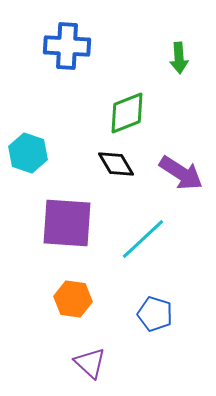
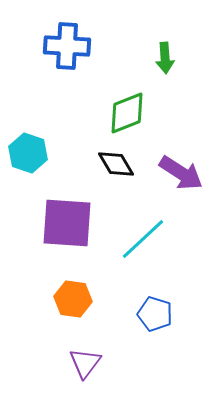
green arrow: moved 14 px left
purple triangle: moved 5 px left; rotated 24 degrees clockwise
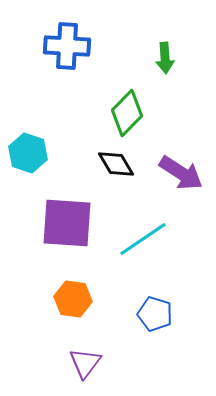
green diamond: rotated 24 degrees counterclockwise
cyan line: rotated 9 degrees clockwise
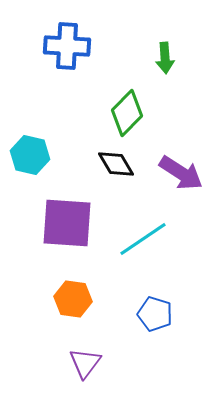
cyan hexagon: moved 2 px right, 2 px down; rotated 6 degrees counterclockwise
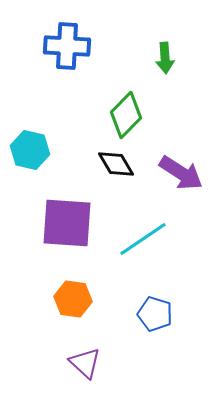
green diamond: moved 1 px left, 2 px down
cyan hexagon: moved 5 px up
purple triangle: rotated 24 degrees counterclockwise
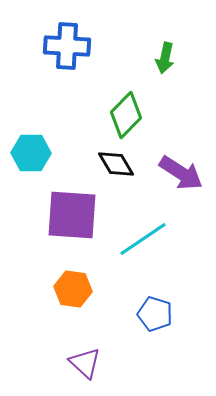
green arrow: rotated 16 degrees clockwise
cyan hexagon: moved 1 px right, 3 px down; rotated 12 degrees counterclockwise
purple square: moved 5 px right, 8 px up
orange hexagon: moved 10 px up
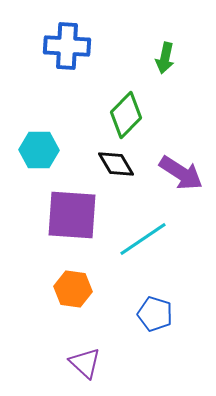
cyan hexagon: moved 8 px right, 3 px up
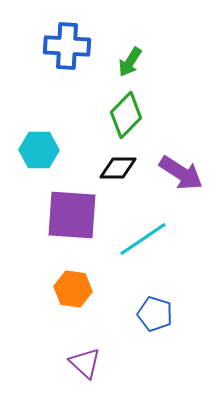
green arrow: moved 35 px left, 4 px down; rotated 20 degrees clockwise
black diamond: moved 2 px right, 4 px down; rotated 60 degrees counterclockwise
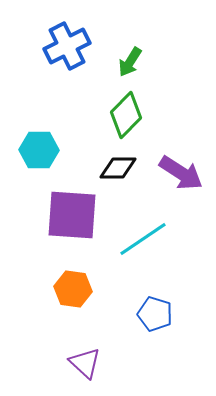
blue cross: rotated 30 degrees counterclockwise
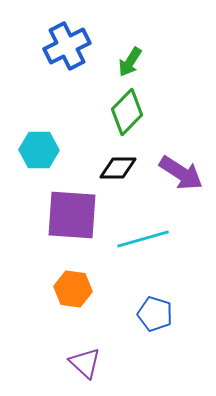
green diamond: moved 1 px right, 3 px up
cyan line: rotated 18 degrees clockwise
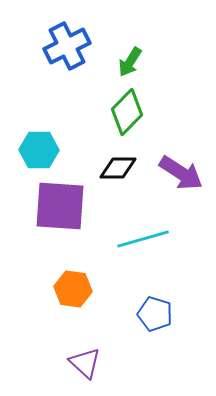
purple square: moved 12 px left, 9 px up
